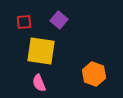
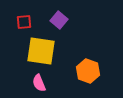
orange hexagon: moved 6 px left, 3 px up
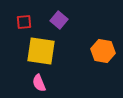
orange hexagon: moved 15 px right, 20 px up; rotated 10 degrees counterclockwise
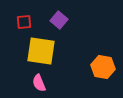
orange hexagon: moved 16 px down
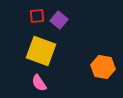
red square: moved 13 px right, 6 px up
yellow square: rotated 12 degrees clockwise
pink semicircle: rotated 12 degrees counterclockwise
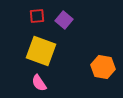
purple square: moved 5 px right
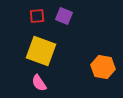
purple square: moved 4 px up; rotated 18 degrees counterclockwise
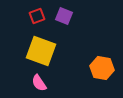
red square: rotated 14 degrees counterclockwise
orange hexagon: moved 1 px left, 1 px down
